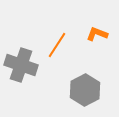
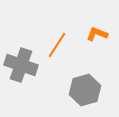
gray hexagon: rotated 12 degrees clockwise
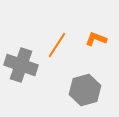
orange L-shape: moved 1 px left, 5 px down
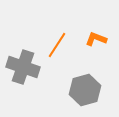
gray cross: moved 2 px right, 2 px down
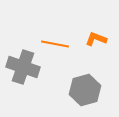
orange line: moved 2 px left, 1 px up; rotated 68 degrees clockwise
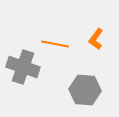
orange L-shape: rotated 75 degrees counterclockwise
gray hexagon: rotated 20 degrees clockwise
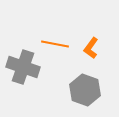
orange L-shape: moved 5 px left, 9 px down
gray hexagon: rotated 16 degrees clockwise
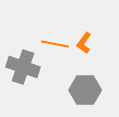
orange L-shape: moved 7 px left, 5 px up
gray hexagon: rotated 20 degrees counterclockwise
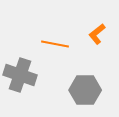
orange L-shape: moved 13 px right, 9 px up; rotated 15 degrees clockwise
gray cross: moved 3 px left, 8 px down
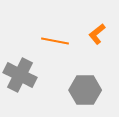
orange line: moved 3 px up
gray cross: rotated 8 degrees clockwise
